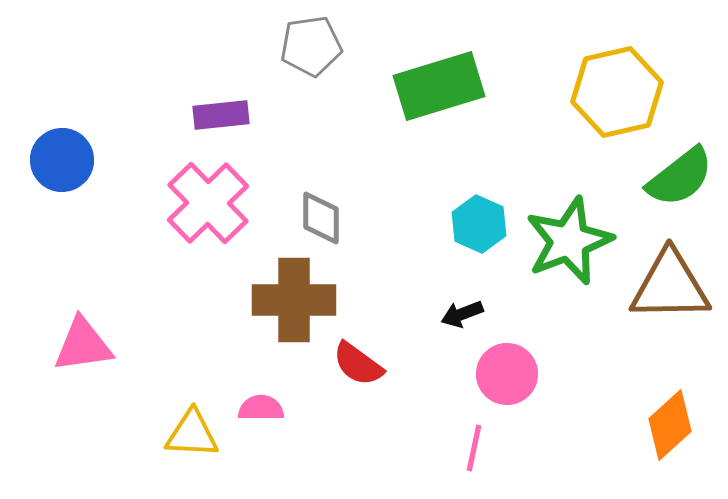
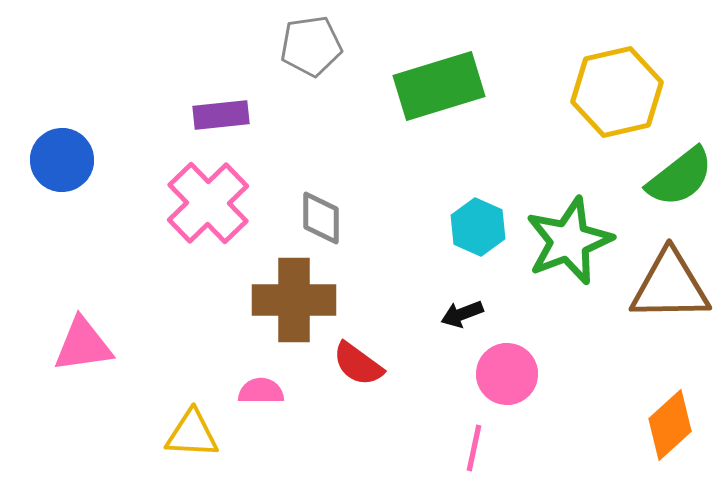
cyan hexagon: moved 1 px left, 3 px down
pink semicircle: moved 17 px up
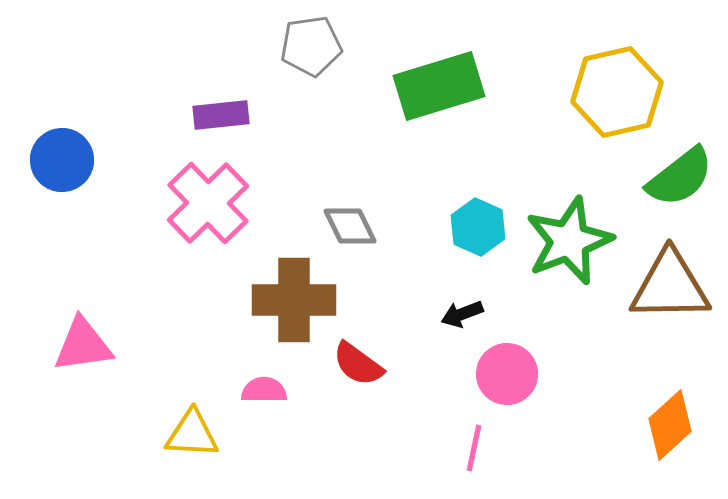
gray diamond: moved 29 px right, 8 px down; rotated 26 degrees counterclockwise
pink semicircle: moved 3 px right, 1 px up
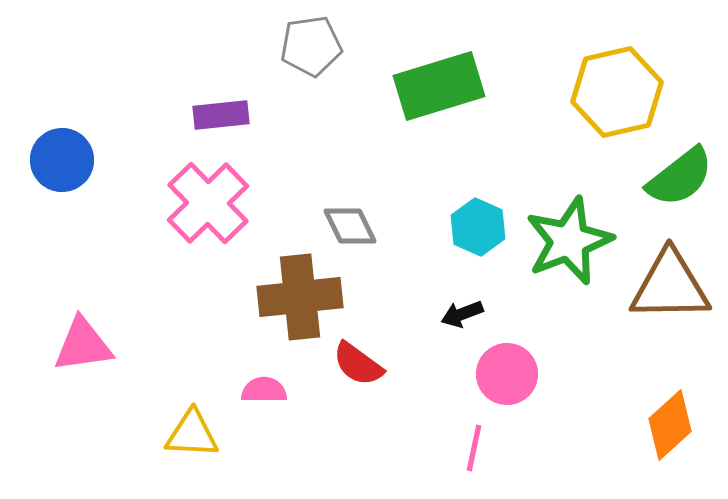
brown cross: moved 6 px right, 3 px up; rotated 6 degrees counterclockwise
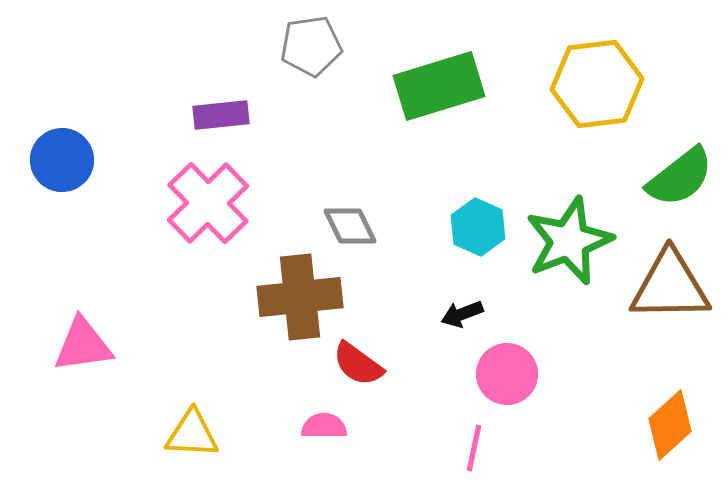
yellow hexagon: moved 20 px left, 8 px up; rotated 6 degrees clockwise
pink semicircle: moved 60 px right, 36 px down
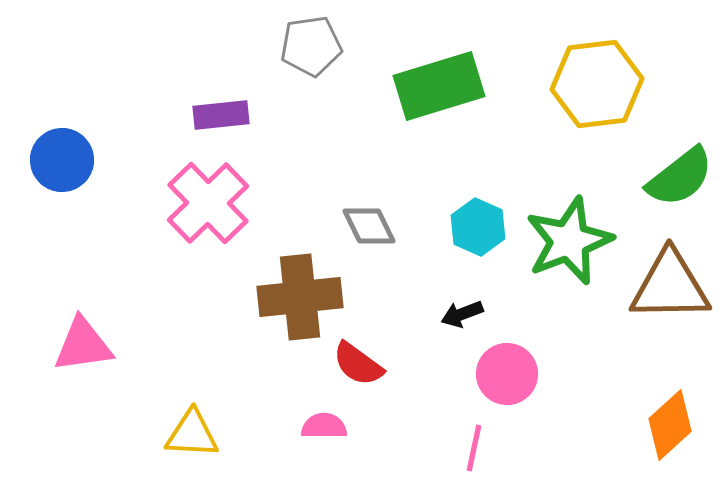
gray diamond: moved 19 px right
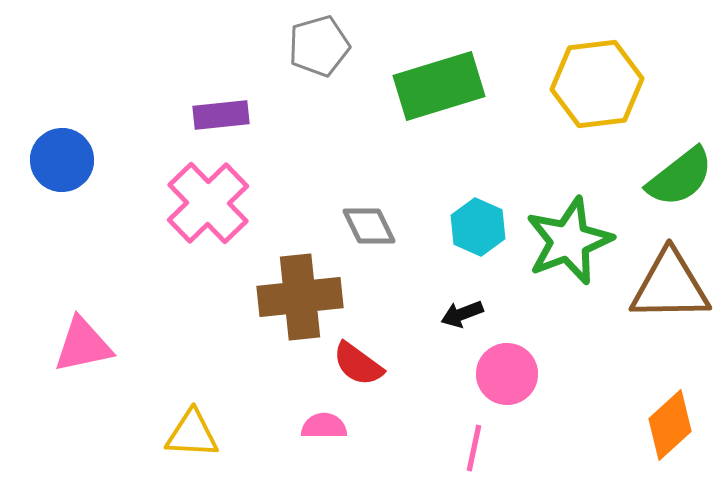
gray pentagon: moved 8 px right; rotated 8 degrees counterclockwise
pink triangle: rotated 4 degrees counterclockwise
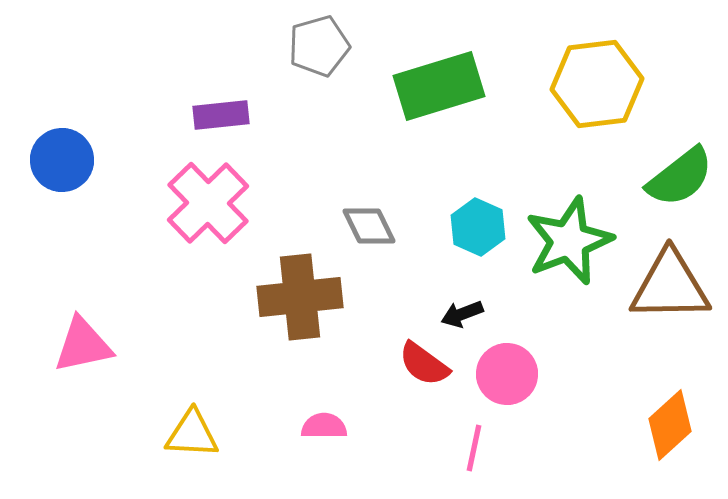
red semicircle: moved 66 px right
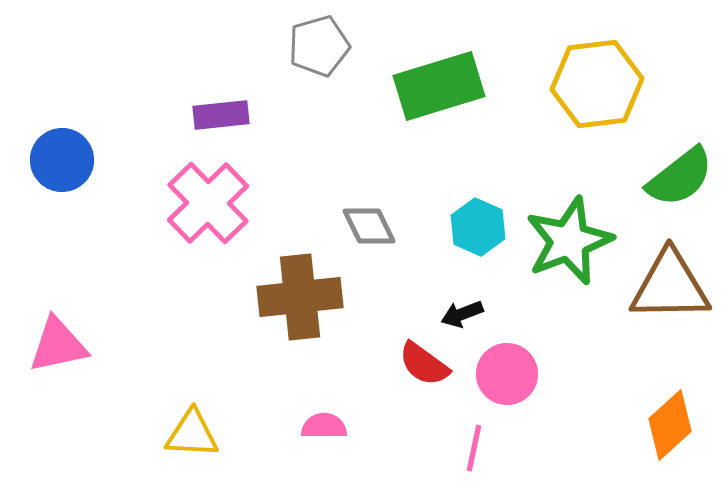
pink triangle: moved 25 px left
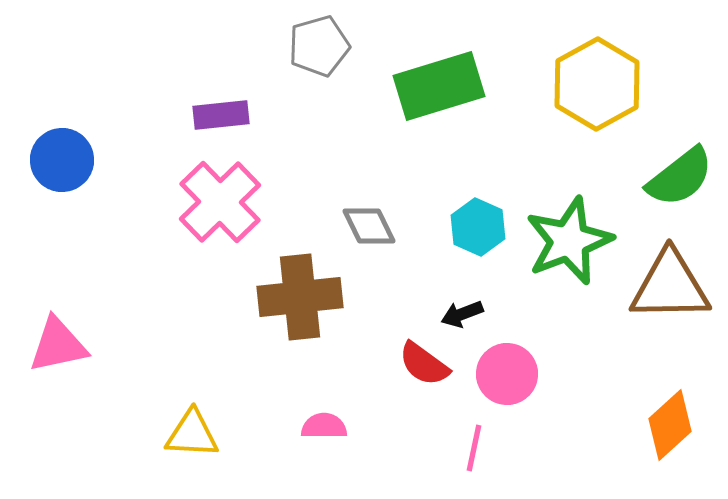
yellow hexagon: rotated 22 degrees counterclockwise
pink cross: moved 12 px right, 1 px up
